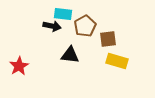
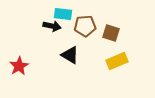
brown pentagon: rotated 25 degrees clockwise
brown square: moved 3 px right, 6 px up; rotated 24 degrees clockwise
black triangle: rotated 24 degrees clockwise
yellow rectangle: rotated 40 degrees counterclockwise
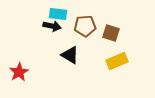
cyan rectangle: moved 5 px left
red star: moved 6 px down
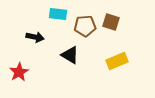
black arrow: moved 17 px left, 11 px down
brown square: moved 11 px up
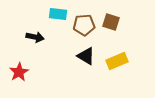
brown pentagon: moved 1 px left, 1 px up
black triangle: moved 16 px right, 1 px down
